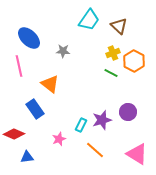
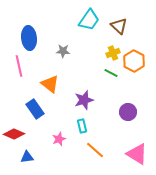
blue ellipse: rotated 40 degrees clockwise
purple star: moved 18 px left, 20 px up
cyan rectangle: moved 1 px right, 1 px down; rotated 40 degrees counterclockwise
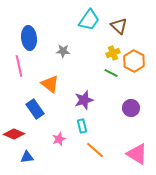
purple circle: moved 3 px right, 4 px up
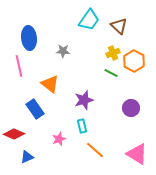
blue triangle: rotated 16 degrees counterclockwise
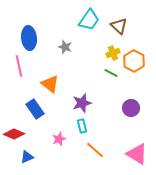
gray star: moved 2 px right, 4 px up; rotated 16 degrees clockwise
purple star: moved 2 px left, 3 px down
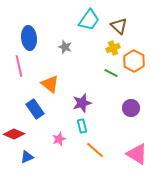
yellow cross: moved 5 px up
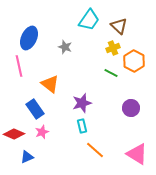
blue ellipse: rotated 30 degrees clockwise
pink star: moved 17 px left, 7 px up
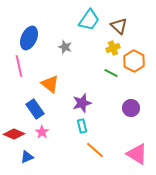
pink star: rotated 16 degrees counterclockwise
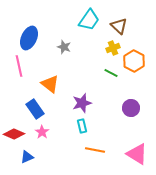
gray star: moved 1 px left
orange line: rotated 30 degrees counterclockwise
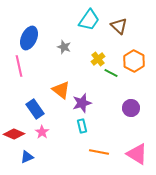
yellow cross: moved 15 px left, 11 px down; rotated 16 degrees counterclockwise
orange triangle: moved 11 px right, 6 px down
orange line: moved 4 px right, 2 px down
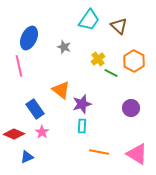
purple star: moved 1 px down
cyan rectangle: rotated 16 degrees clockwise
